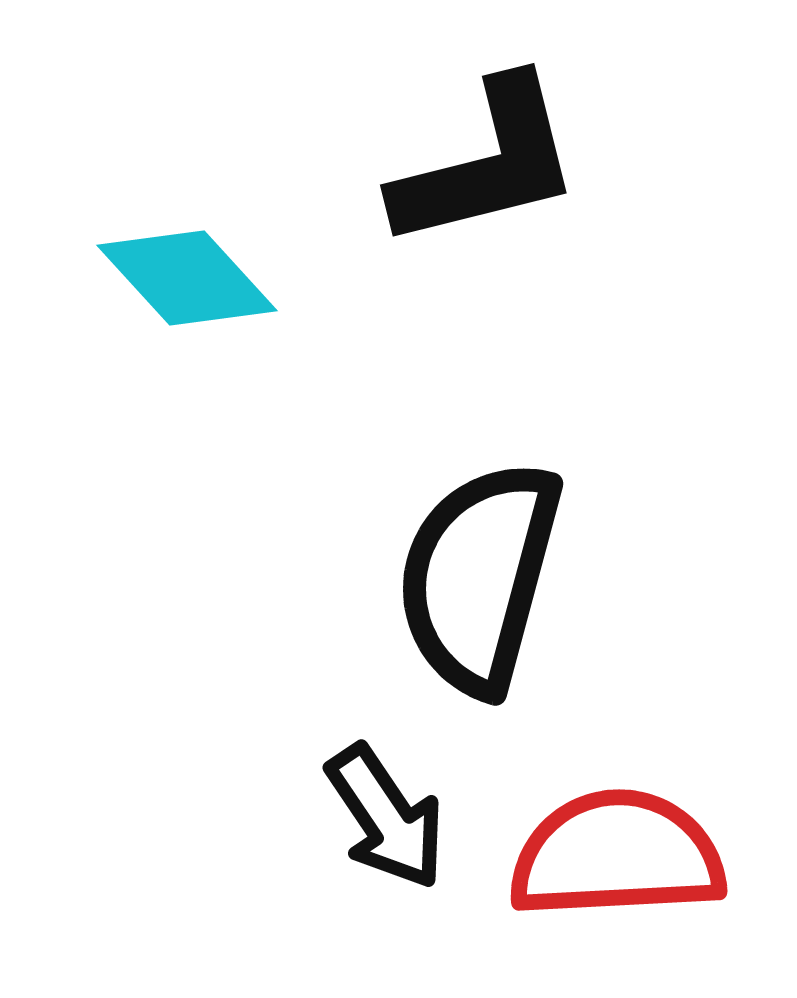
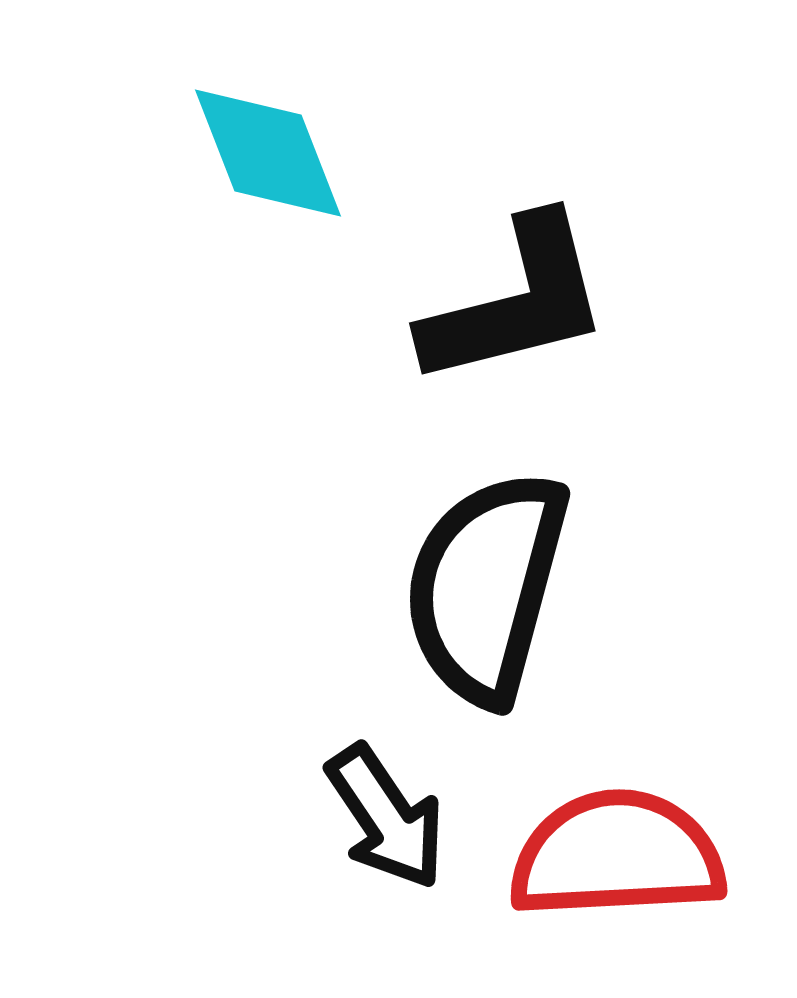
black L-shape: moved 29 px right, 138 px down
cyan diamond: moved 81 px right, 125 px up; rotated 21 degrees clockwise
black semicircle: moved 7 px right, 10 px down
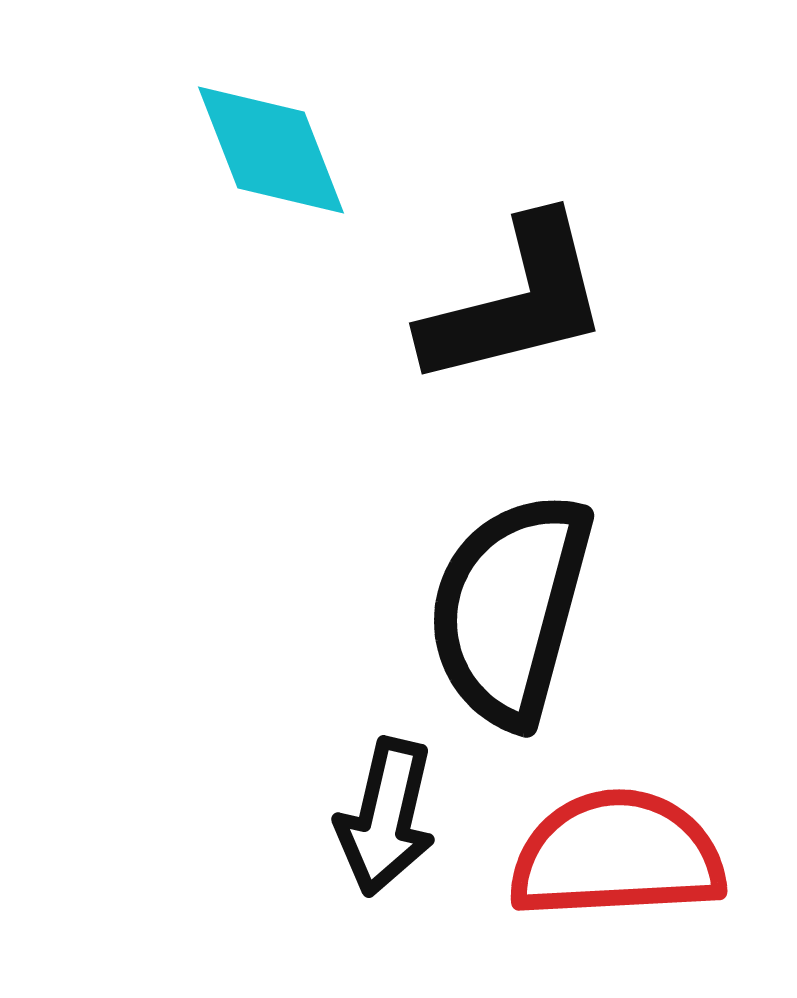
cyan diamond: moved 3 px right, 3 px up
black semicircle: moved 24 px right, 22 px down
black arrow: rotated 47 degrees clockwise
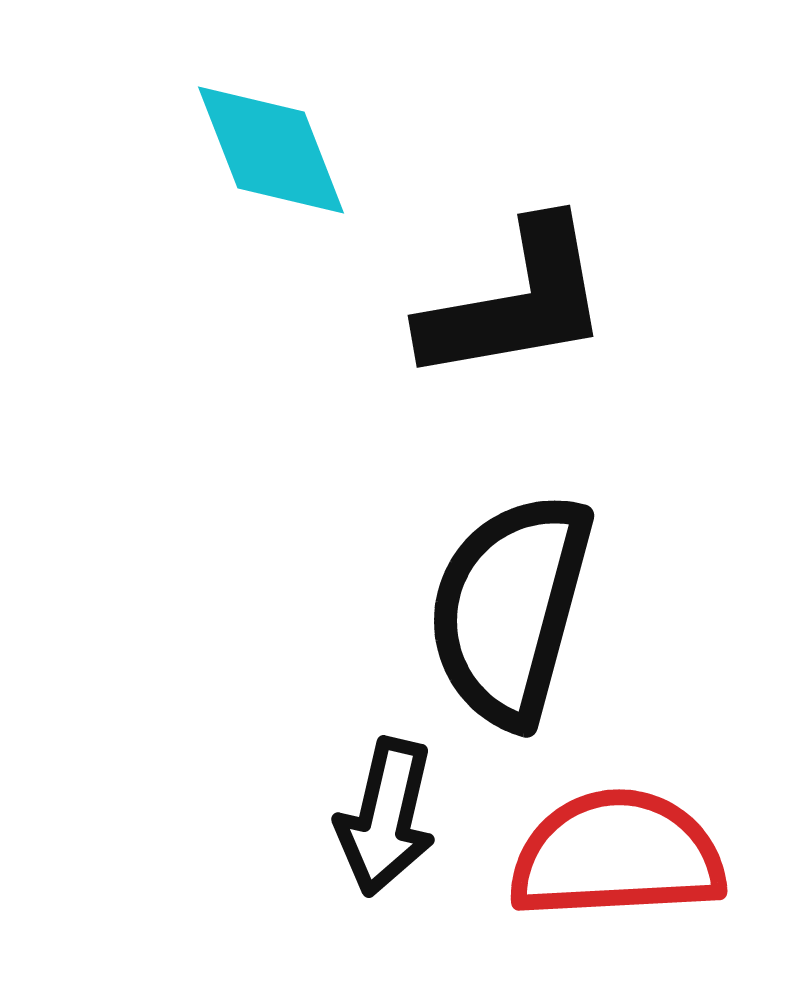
black L-shape: rotated 4 degrees clockwise
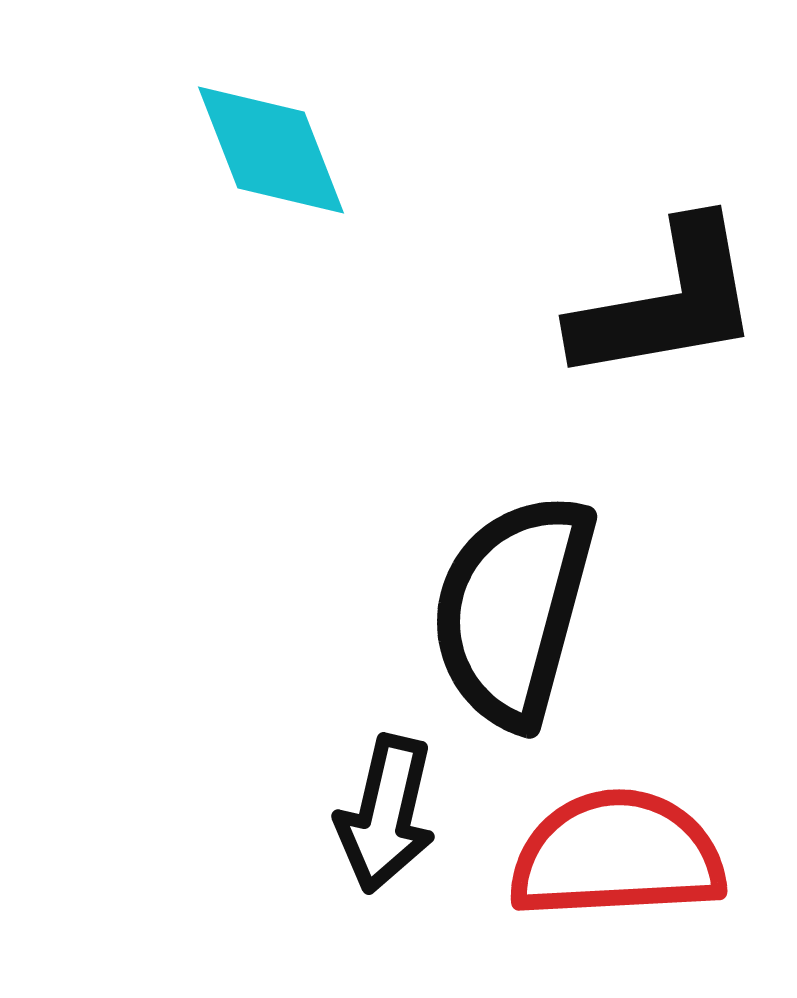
black L-shape: moved 151 px right
black semicircle: moved 3 px right, 1 px down
black arrow: moved 3 px up
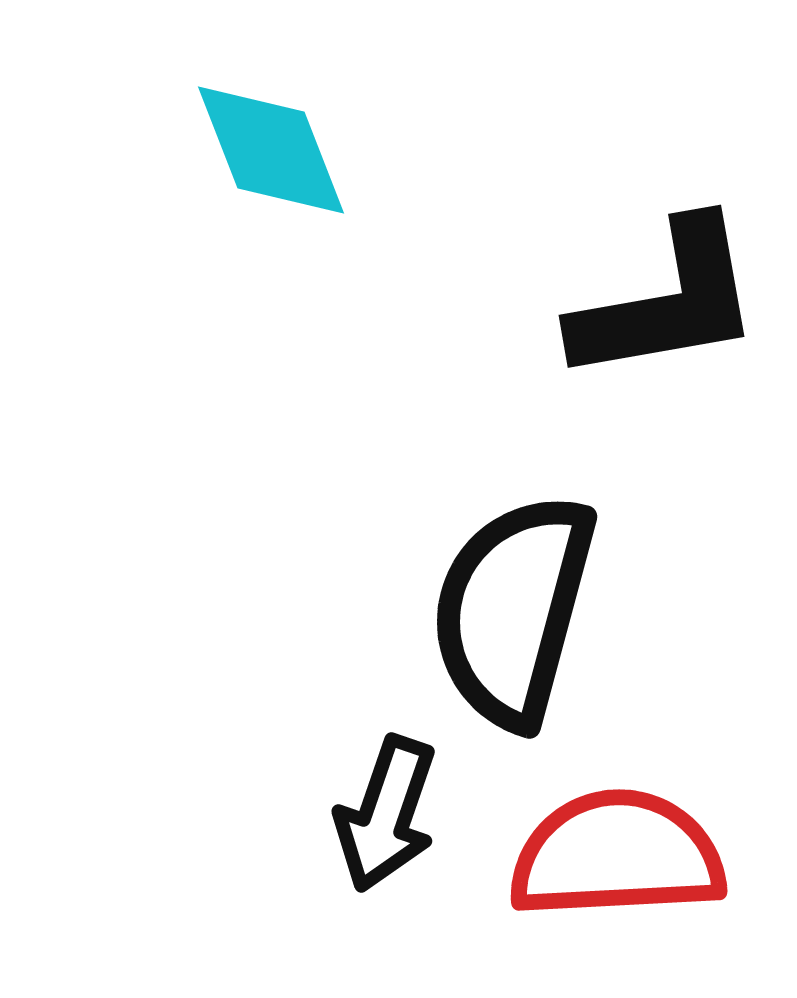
black arrow: rotated 6 degrees clockwise
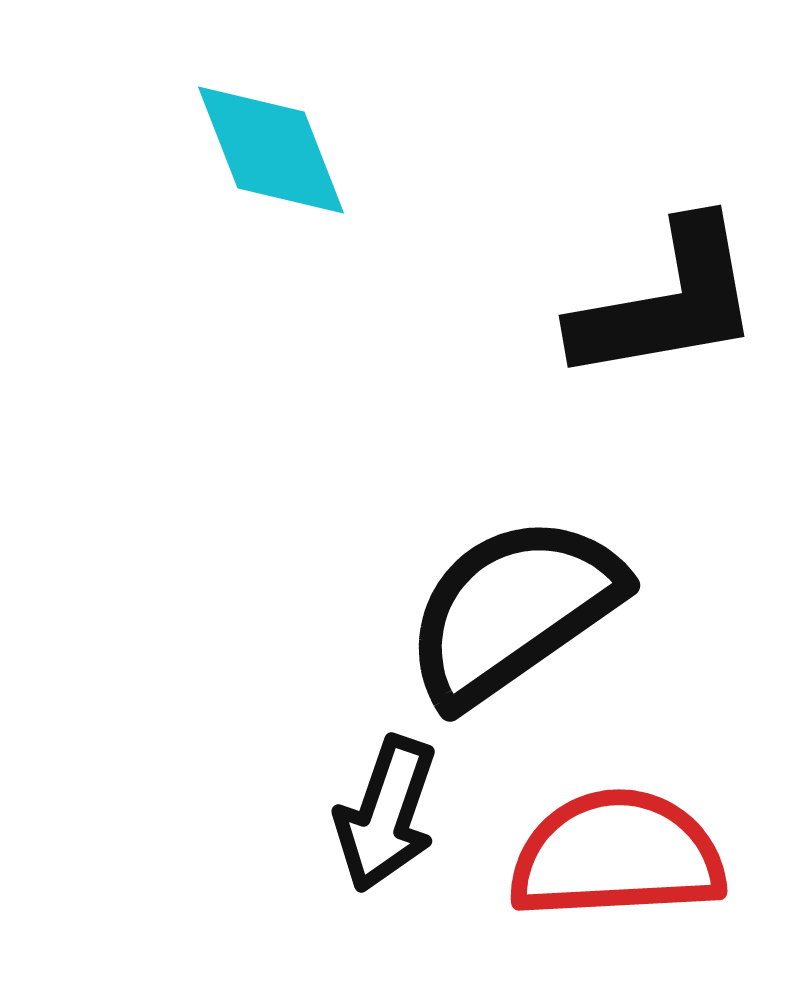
black semicircle: rotated 40 degrees clockwise
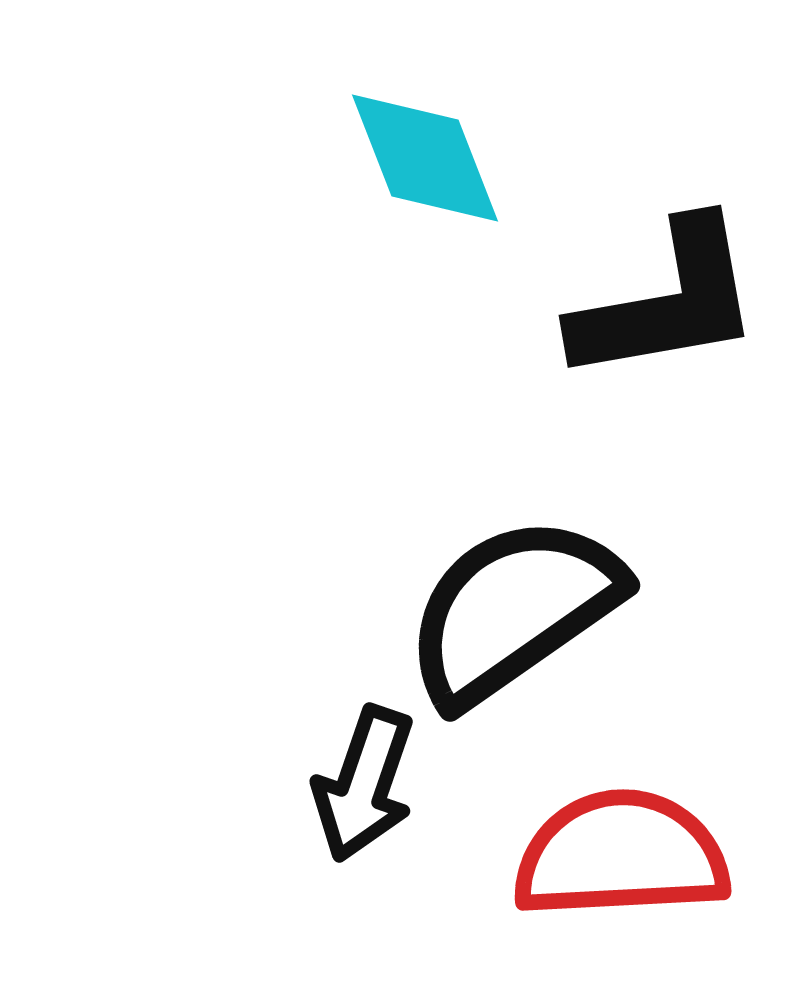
cyan diamond: moved 154 px right, 8 px down
black arrow: moved 22 px left, 30 px up
red semicircle: moved 4 px right
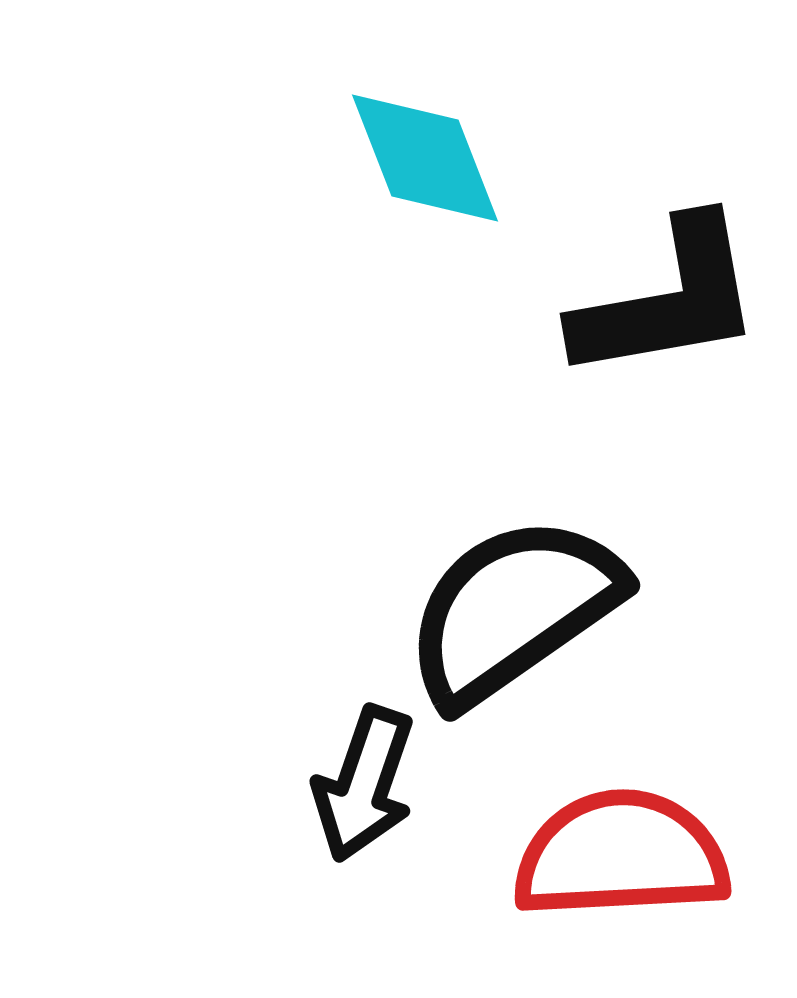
black L-shape: moved 1 px right, 2 px up
